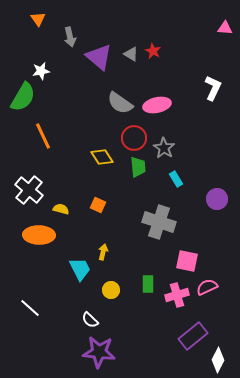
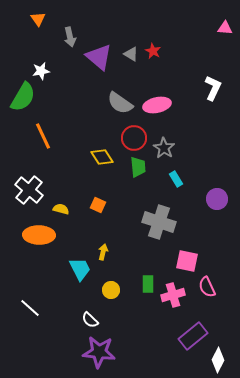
pink semicircle: rotated 90 degrees counterclockwise
pink cross: moved 4 px left
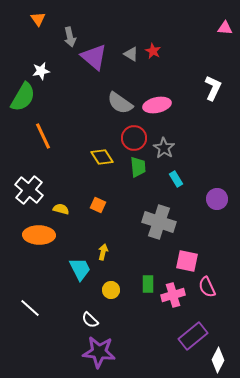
purple triangle: moved 5 px left
